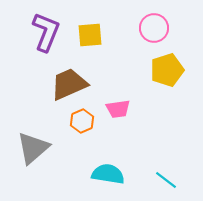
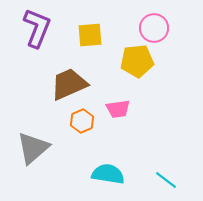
purple L-shape: moved 9 px left, 4 px up
yellow pentagon: moved 30 px left, 9 px up; rotated 12 degrees clockwise
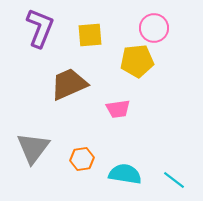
purple L-shape: moved 3 px right
orange hexagon: moved 38 px down; rotated 15 degrees clockwise
gray triangle: rotated 12 degrees counterclockwise
cyan semicircle: moved 17 px right
cyan line: moved 8 px right
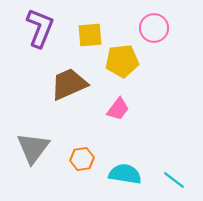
yellow pentagon: moved 15 px left
pink trapezoid: rotated 45 degrees counterclockwise
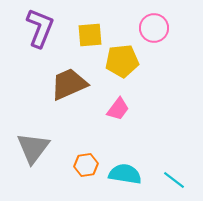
orange hexagon: moved 4 px right, 6 px down
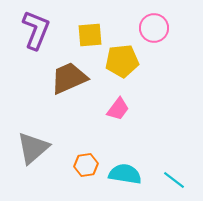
purple L-shape: moved 4 px left, 2 px down
brown trapezoid: moved 6 px up
gray triangle: rotated 12 degrees clockwise
